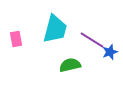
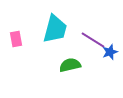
purple line: moved 1 px right
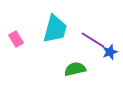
pink rectangle: rotated 21 degrees counterclockwise
green semicircle: moved 5 px right, 4 px down
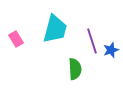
purple line: moved 1 px left, 1 px down; rotated 40 degrees clockwise
blue star: moved 1 px right, 2 px up
green semicircle: rotated 100 degrees clockwise
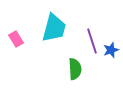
cyan trapezoid: moved 1 px left, 1 px up
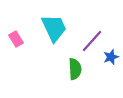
cyan trapezoid: rotated 40 degrees counterclockwise
purple line: rotated 60 degrees clockwise
blue star: moved 7 px down
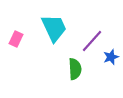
pink rectangle: rotated 56 degrees clockwise
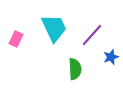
purple line: moved 6 px up
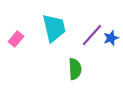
cyan trapezoid: rotated 12 degrees clockwise
pink rectangle: rotated 14 degrees clockwise
blue star: moved 19 px up
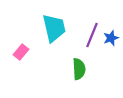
purple line: rotated 20 degrees counterclockwise
pink rectangle: moved 5 px right, 13 px down
green semicircle: moved 4 px right
